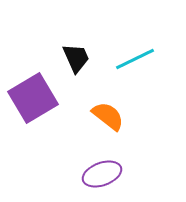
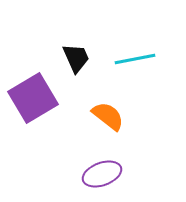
cyan line: rotated 15 degrees clockwise
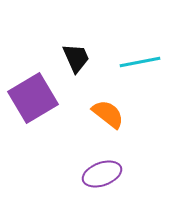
cyan line: moved 5 px right, 3 px down
orange semicircle: moved 2 px up
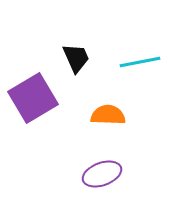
orange semicircle: moved 1 px down; rotated 36 degrees counterclockwise
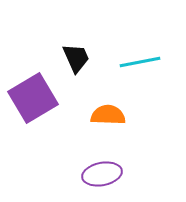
purple ellipse: rotated 9 degrees clockwise
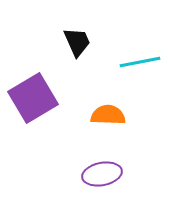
black trapezoid: moved 1 px right, 16 px up
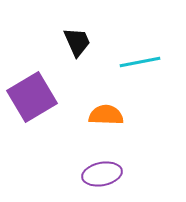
purple square: moved 1 px left, 1 px up
orange semicircle: moved 2 px left
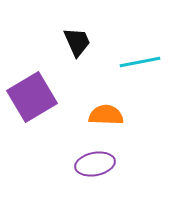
purple ellipse: moved 7 px left, 10 px up
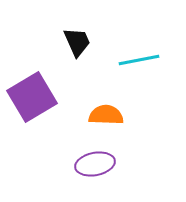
cyan line: moved 1 px left, 2 px up
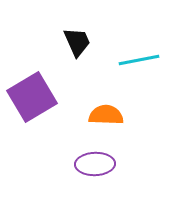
purple ellipse: rotated 9 degrees clockwise
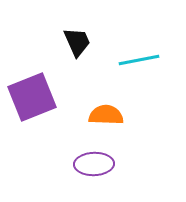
purple square: rotated 9 degrees clockwise
purple ellipse: moved 1 px left
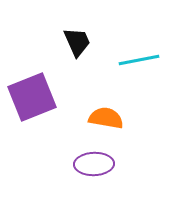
orange semicircle: moved 3 px down; rotated 8 degrees clockwise
